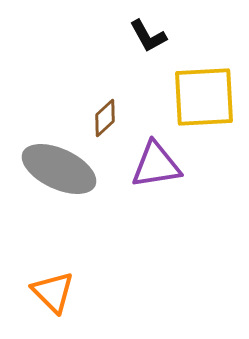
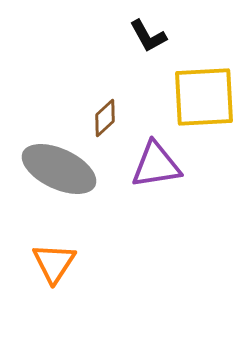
orange triangle: moved 1 px right, 29 px up; rotated 18 degrees clockwise
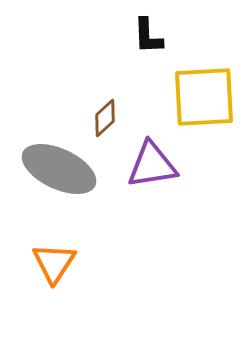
black L-shape: rotated 27 degrees clockwise
purple triangle: moved 4 px left
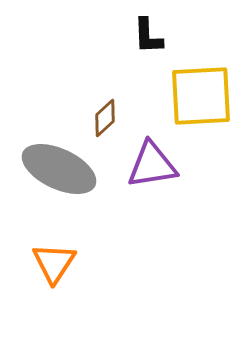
yellow square: moved 3 px left, 1 px up
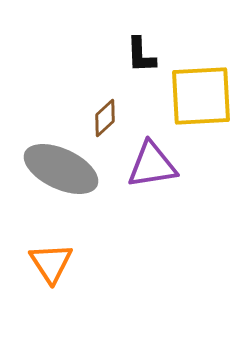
black L-shape: moved 7 px left, 19 px down
gray ellipse: moved 2 px right
orange triangle: moved 3 px left; rotated 6 degrees counterclockwise
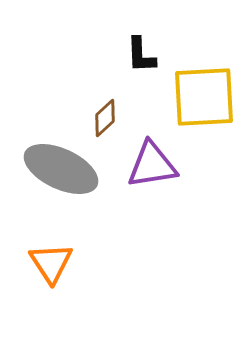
yellow square: moved 3 px right, 1 px down
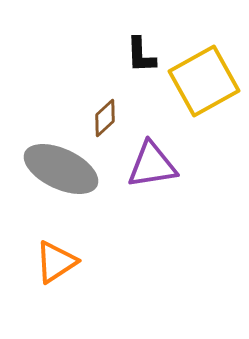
yellow square: moved 16 px up; rotated 26 degrees counterclockwise
orange triangle: moved 5 px right, 1 px up; rotated 30 degrees clockwise
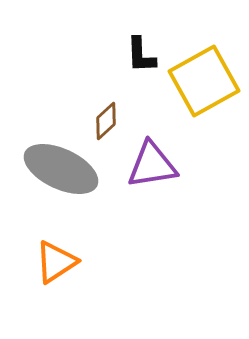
brown diamond: moved 1 px right, 3 px down
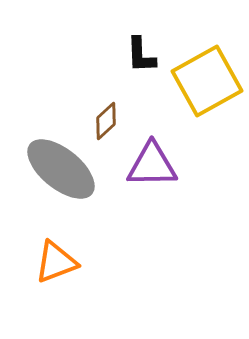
yellow square: moved 3 px right
purple triangle: rotated 8 degrees clockwise
gray ellipse: rotated 14 degrees clockwise
orange triangle: rotated 12 degrees clockwise
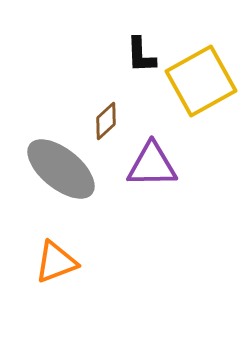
yellow square: moved 6 px left
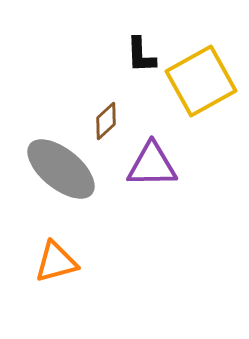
orange triangle: rotated 6 degrees clockwise
